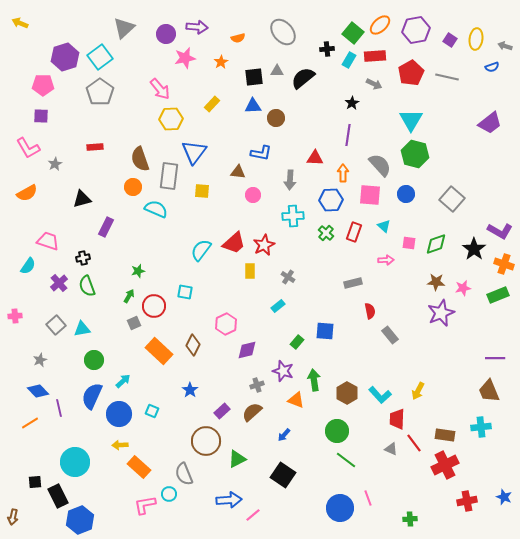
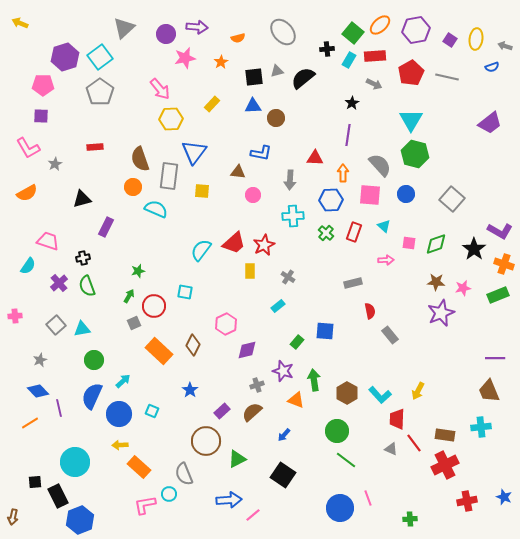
gray triangle at (277, 71): rotated 16 degrees counterclockwise
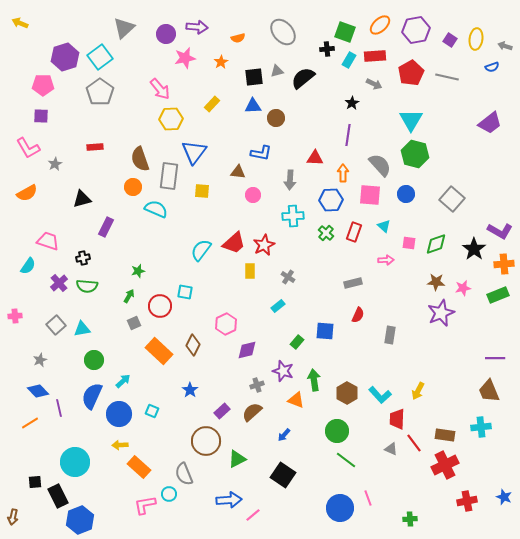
green square at (353, 33): moved 8 px left, 1 px up; rotated 20 degrees counterclockwise
orange cross at (504, 264): rotated 24 degrees counterclockwise
green semicircle at (87, 286): rotated 65 degrees counterclockwise
red circle at (154, 306): moved 6 px right
red semicircle at (370, 311): moved 12 px left, 4 px down; rotated 35 degrees clockwise
gray rectangle at (390, 335): rotated 48 degrees clockwise
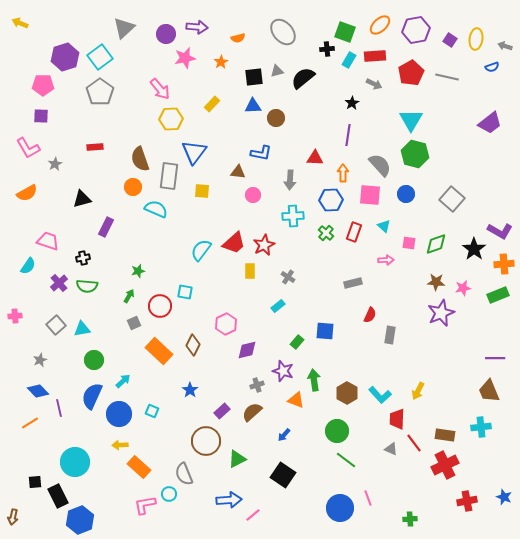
red semicircle at (358, 315): moved 12 px right
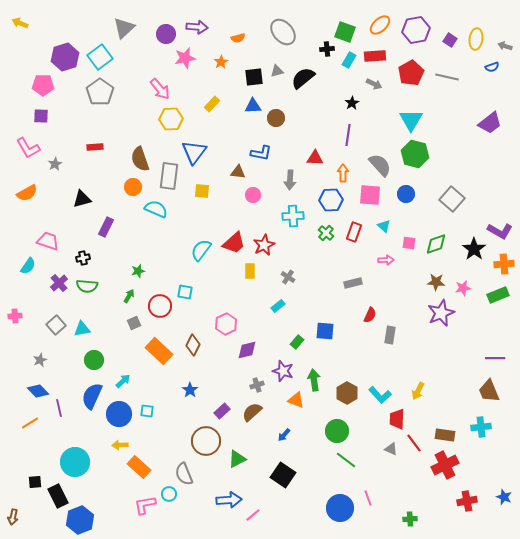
cyan square at (152, 411): moved 5 px left; rotated 16 degrees counterclockwise
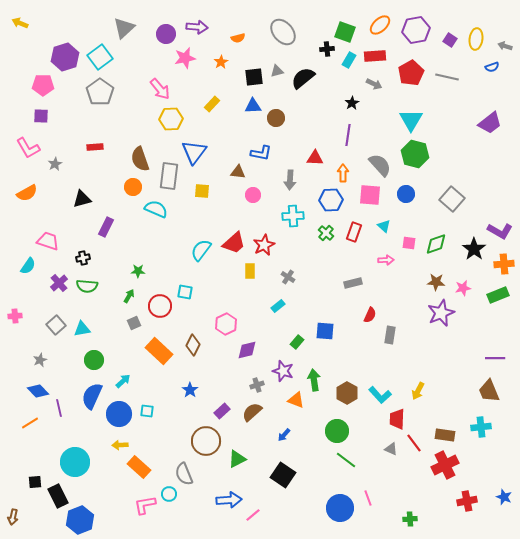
green star at (138, 271): rotated 16 degrees clockwise
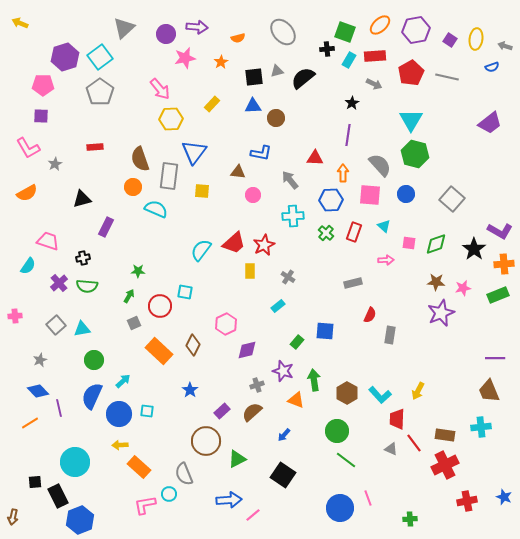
gray arrow at (290, 180): rotated 138 degrees clockwise
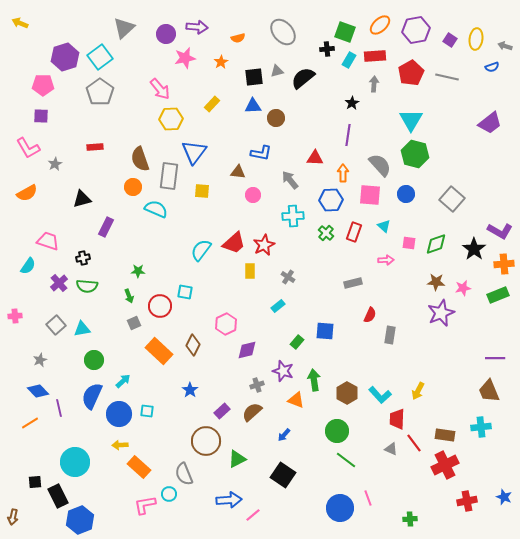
gray arrow at (374, 84): rotated 112 degrees counterclockwise
green arrow at (129, 296): rotated 128 degrees clockwise
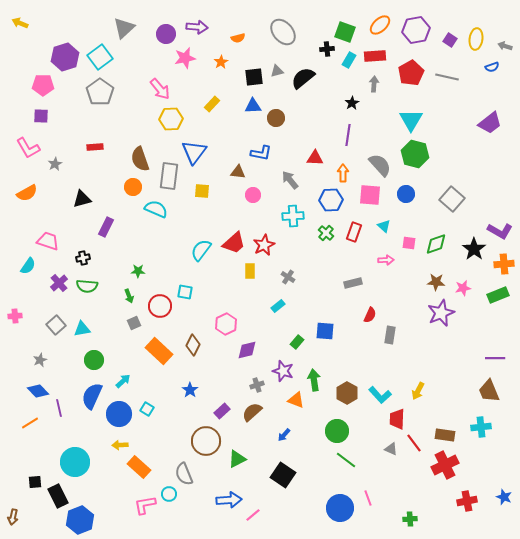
cyan square at (147, 411): moved 2 px up; rotated 24 degrees clockwise
